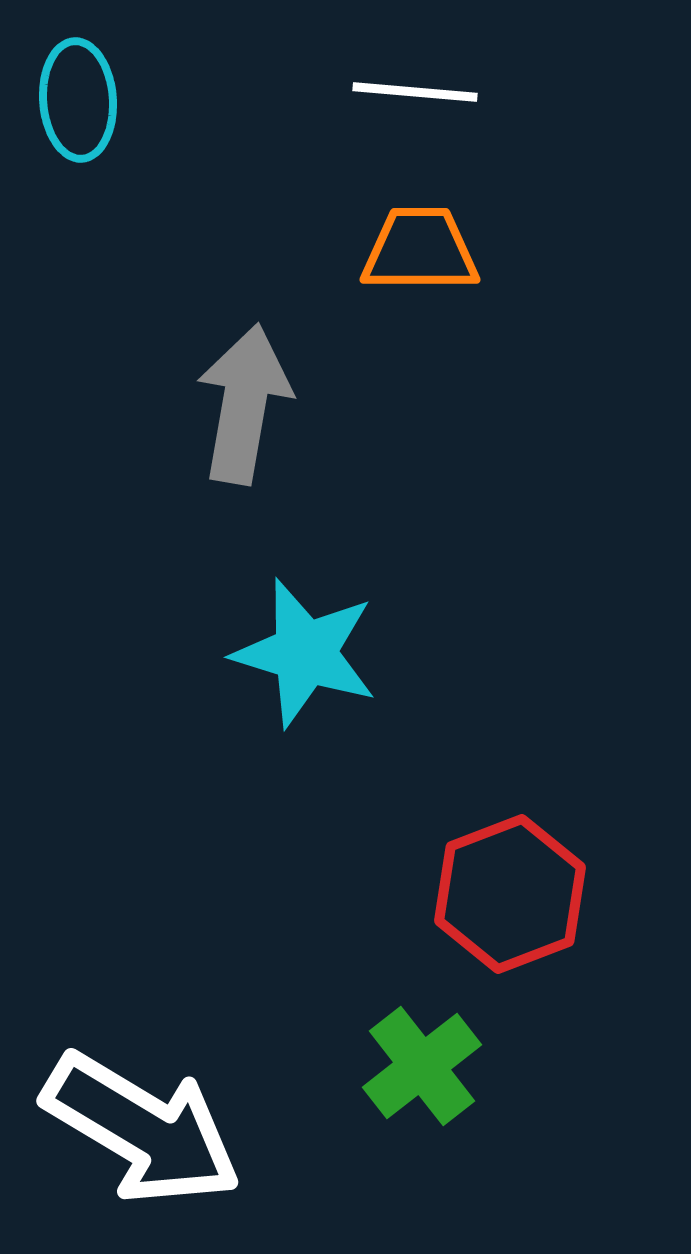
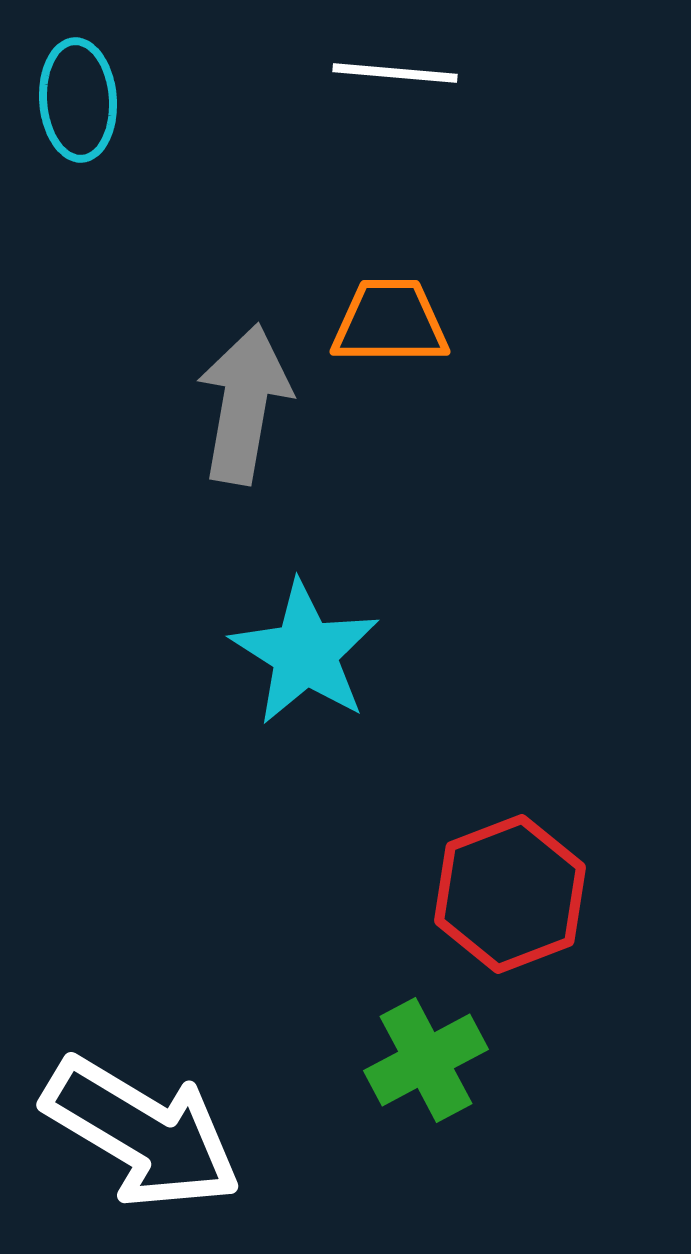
white line: moved 20 px left, 19 px up
orange trapezoid: moved 30 px left, 72 px down
cyan star: rotated 15 degrees clockwise
green cross: moved 4 px right, 6 px up; rotated 10 degrees clockwise
white arrow: moved 4 px down
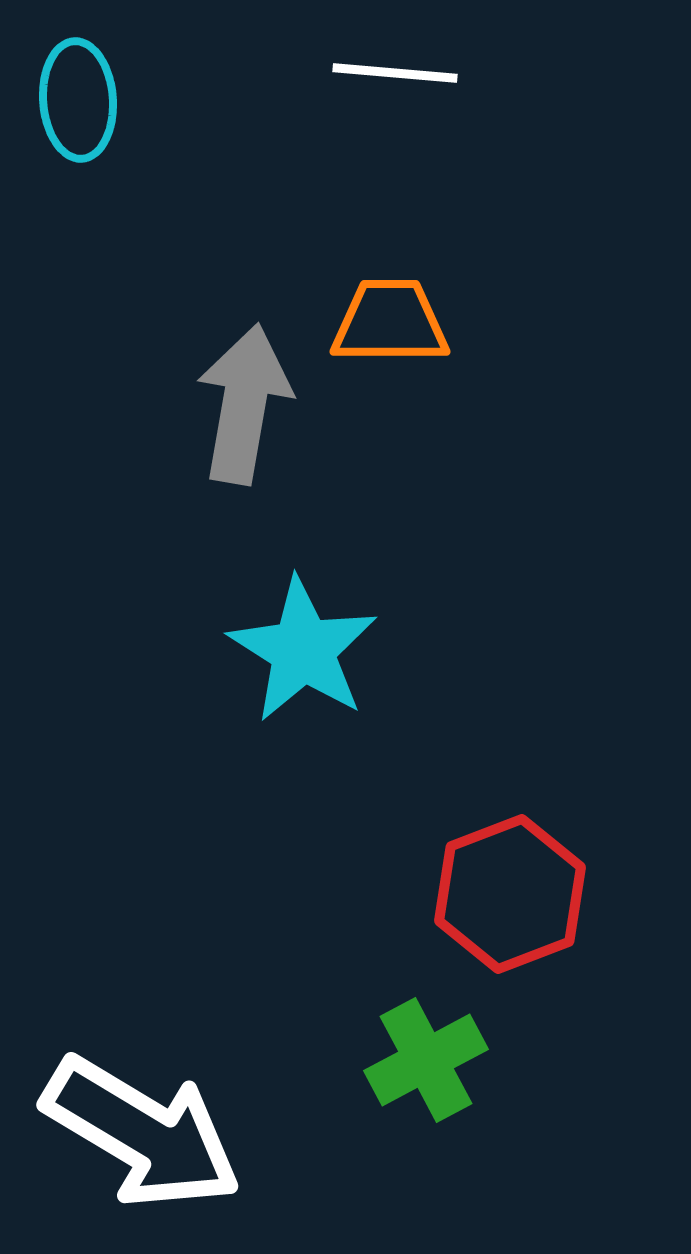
cyan star: moved 2 px left, 3 px up
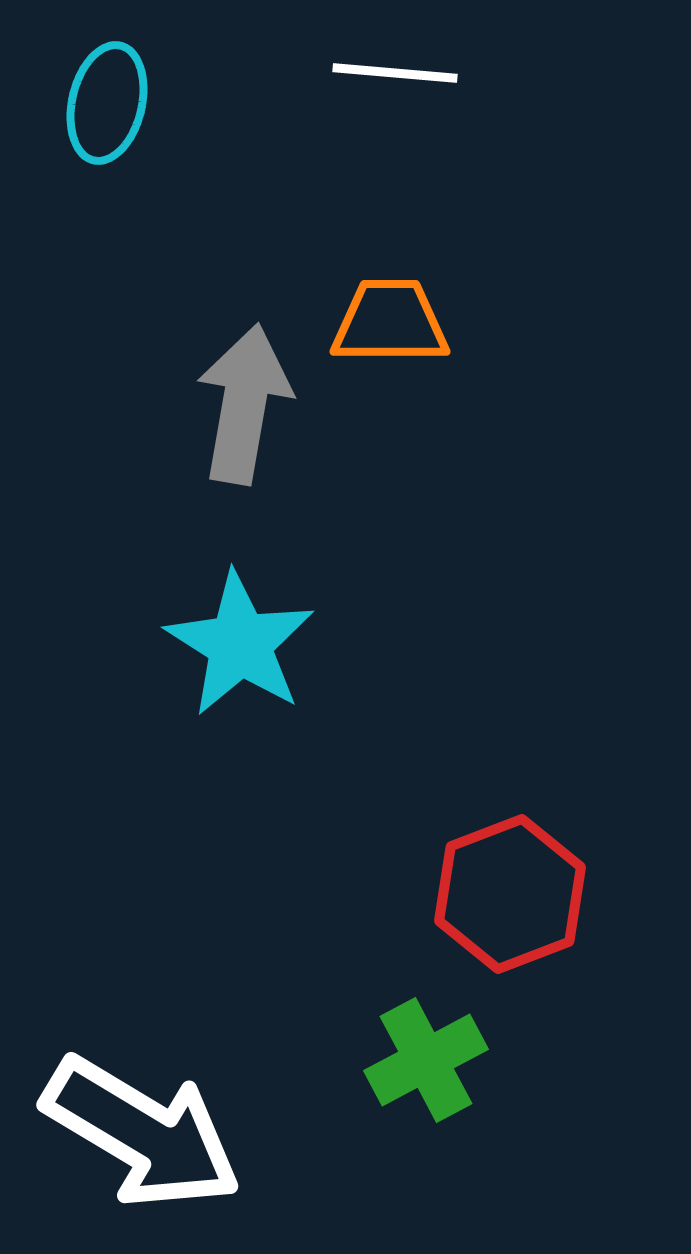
cyan ellipse: moved 29 px right, 3 px down; rotated 17 degrees clockwise
cyan star: moved 63 px left, 6 px up
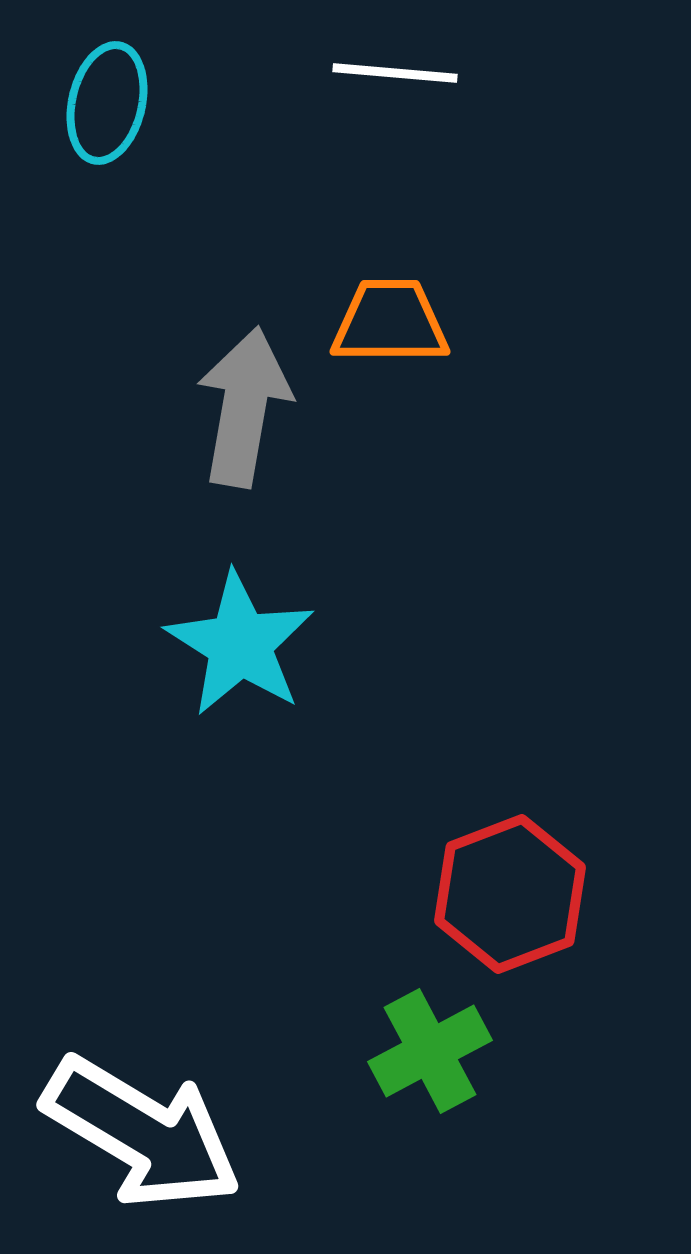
gray arrow: moved 3 px down
green cross: moved 4 px right, 9 px up
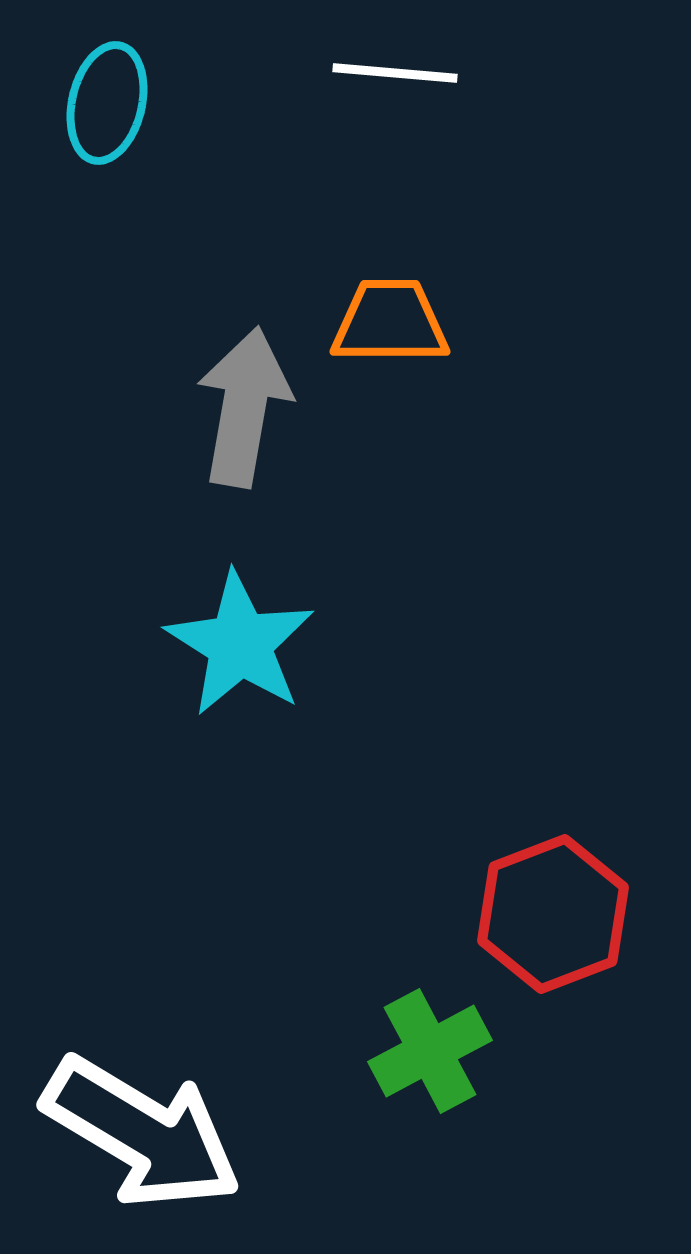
red hexagon: moved 43 px right, 20 px down
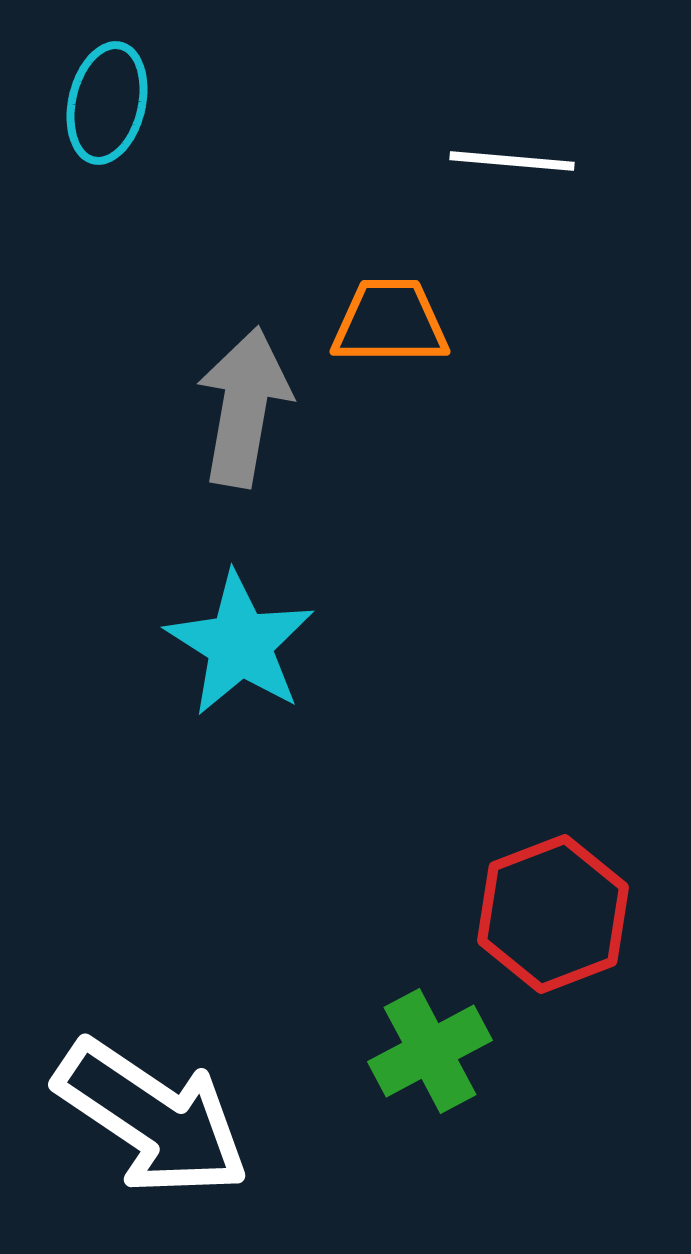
white line: moved 117 px right, 88 px down
white arrow: moved 10 px right, 15 px up; rotated 3 degrees clockwise
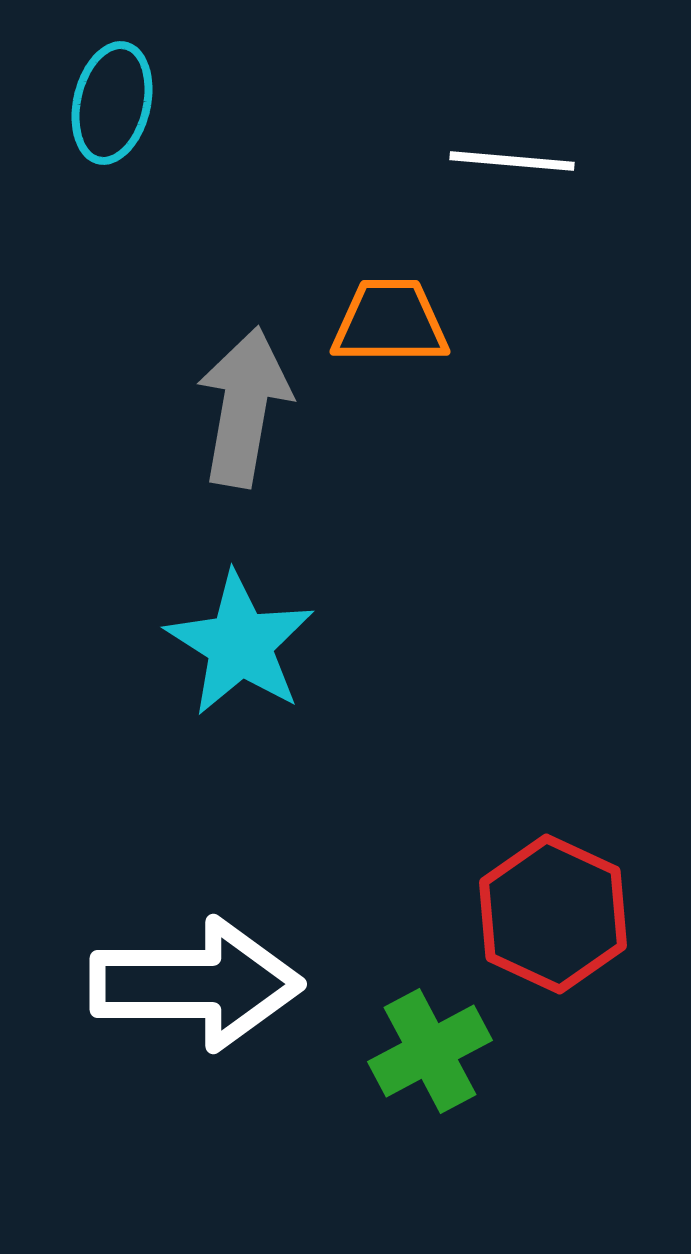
cyan ellipse: moved 5 px right
red hexagon: rotated 14 degrees counterclockwise
white arrow: moved 44 px right, 134 px up; rotated 34 degrees counterclockwise
